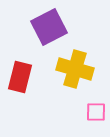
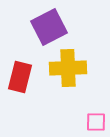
yellow cross: moved 7 px left, 1 px up; rotated 18 degrees counterclockwise
pink square: moved 10 px down
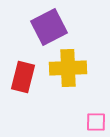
red rectangle: moved 3 px right
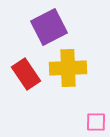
red rectangle: moved 3 px right, 3 px up; rotated 48 degrees counterclockwise
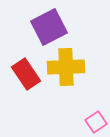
yellow cross: moved 2 px left, 1 px up
pink square: rotated 35 degrees counterclockwise
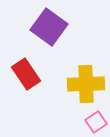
purple square: rotated 27 degrees counterclockwise
yellow cross: moved 20 px right, 17 px down
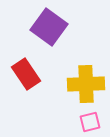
pink square: moved 6 px left; rotated 20 degrees clockwise
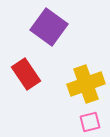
yellow cross: rotated 18 degrees counterclockwise
